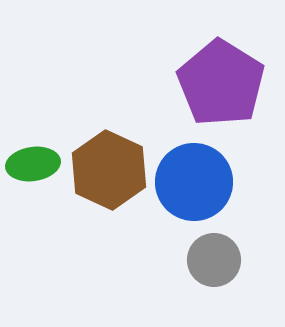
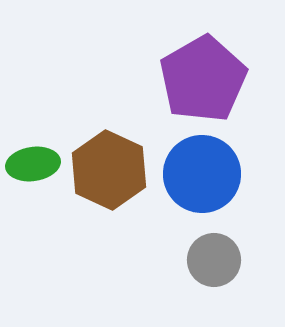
purple pentagon: moved 18 px left, 4 px up; rotated 10 degrees clockwise
blue circle: moved 8 px right, 8 px up
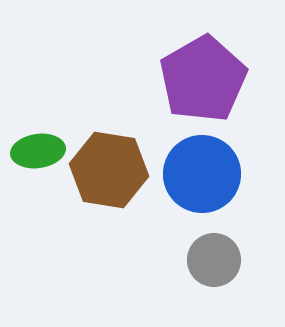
green ellipse: moved 5 px right, 13 px up
brown hexagon: rotated 16 degrees counterclockwise
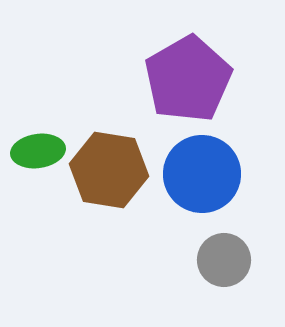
purple pentagon: moved 15 px left
gray circle: moved 10 px right
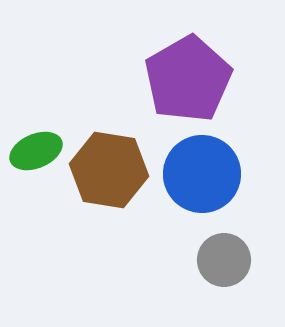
green ellipse: moved 2 px left; rotated 15 degrees counterclockwise
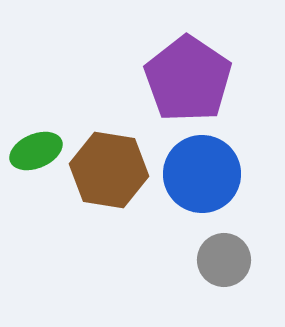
purple pentagon: rotated 8 degrees counterclockwise
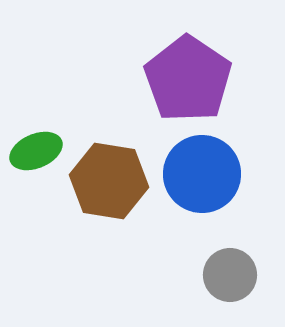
brown hexagon: moved 11 px down
gray circle: moved 6 px right, 15 px down
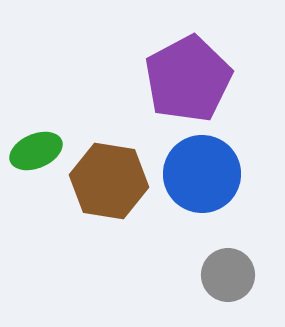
purple pentagon: rotated 10 degrees clockwise
gray circle: moved 2 px left
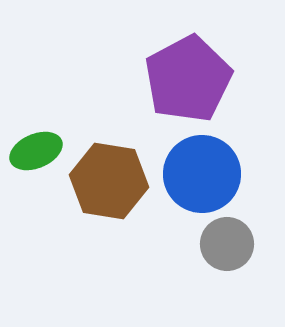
gray circle: moved 1 px left, 31 px up
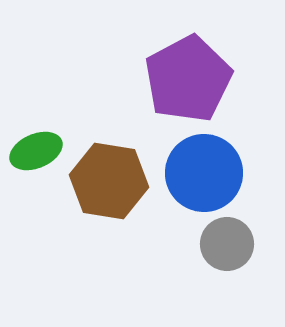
blue circle: moved 2 px right, 1 px up
